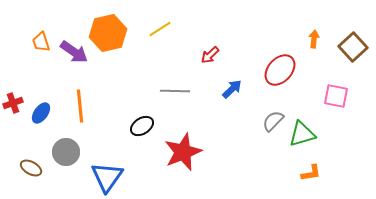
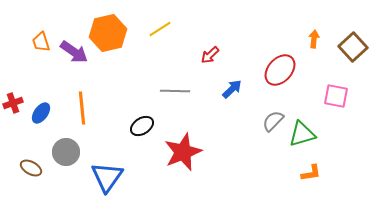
orange line: moved 2 px right, 2 px down
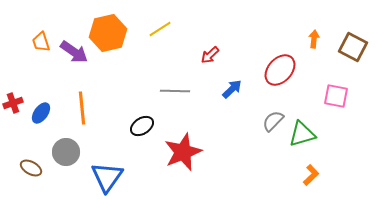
brown square: rotated 20 degrees counterclockwise
orange L-shape: moved 2 px down; rotated 35 degrees counterclockwise
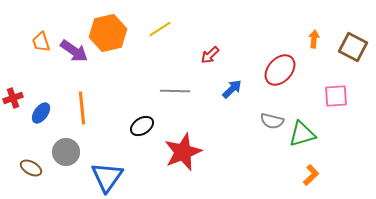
purple arrow: moved 1 px up
pink square: rotated 15 degrees counterclockwise
red cross: moved 5 px up
gray semicircle: moved 1 px left; rotated 120 degrees counterclockwise
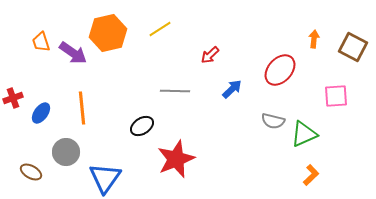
purple arrow: moved 1 px left, 2 px down
gray semicircle: moved 1 px right
green triangle: moved 2 px right; rotated 8 degrees counterclockwise
red star: moved 7 px left, 7 px down
brown ellipse: moved 4 px down
blue triangle: moved 2 px left, 1 px down
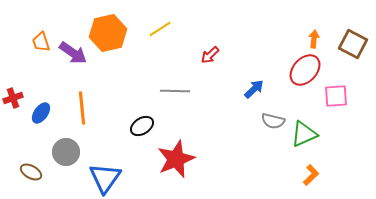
brown square: moved 3 px up
red ellipse: moved 25 px right
blue arrow: moved 22 px right
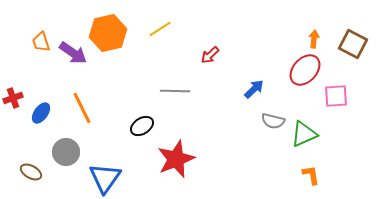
orange line: rotated 20 degrees counterclockwise
orange L-shape: rotated 55 degrees counterclockwise
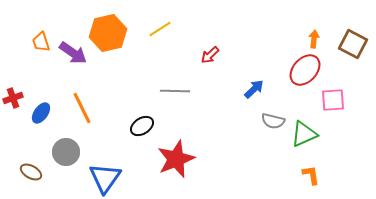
pink square: moved 3 px left, 4 px down
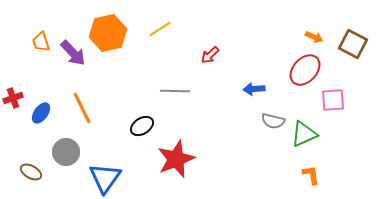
orange arrow: moved 2 px up; rotated 108 degrees clockwise
purple arrow: rotated 12 degrees clockwise
blue arrow: rotated 140 degrees counterclockwise
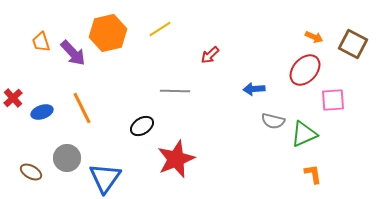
red cross: rotated 24 degrees counterclockwise
blue ellipse: moved 1 px right, 1 px up; rotated 35 degrees clockwise
gray circle: moved 1 px right, 6 px down
orange L-shape: moved 2 px right, 1 px up
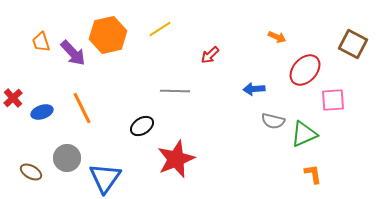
orange hexagon: moved 2 px down
orange arrow: moved 37 px left
